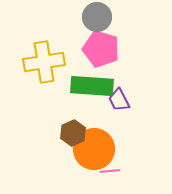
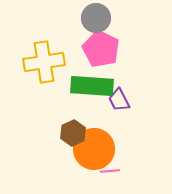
gray circle: moved 1 px left, 1 px down
pink pentagon: rotated 9 degrees clockwise
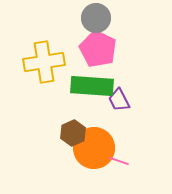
pink pentagon: moved 3 px left
orange circle: moved 1 px up
pink line: moved 9 px right, 10 px up; rotated 24 degrees clockwise
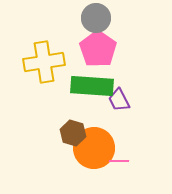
pink pentagon: rotated 9 degrees clockwise
brown hexagon: rotated 20 degrees counterclockwise
pink line: rotated 18 degrees counterclockwise
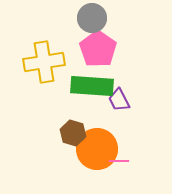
gray circle: moved 4 px left
orange circle: moved 3 px right, 1 px down
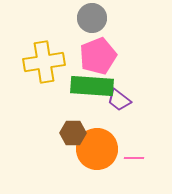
pink pentagon: moved 7 px down; rotated 15 degrees clockwise
purple trapezoid: rotated 25 degrees counterclockwise
brown hexagon: rotated 15 degrees counterclockwise
pink line: moved 15 px right, 3 px up
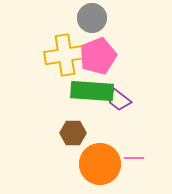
yellow cross: moved 21 px right, 7 px up
green rectangle: moved 5 px down
orange circle: moved 3 px right, 15 px down
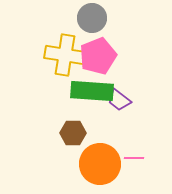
yellow cross: rotated 18 degrees clockwise
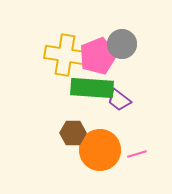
gray circle: moved 30 px right, 26 px down
green rectangle: moved 3 px up
pink line: moved 3 px right, 4 px up; rotated 18 degrees counterclockwise
orange circle: moved 14 px up
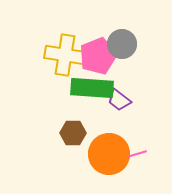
orange circle: moved 9 px right, 4 px down
